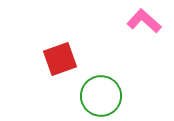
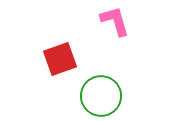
pink L-shape: moved 29 px left; rotated 32 degrees clockwise
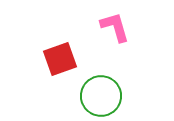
pink L-shape: moved 6 px down
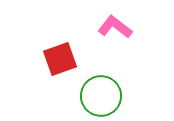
pink L-shape: rotated 36 degrees counterclockwise
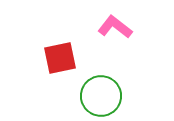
red square: moved 1 px up; rotated 8 degrees clockwise
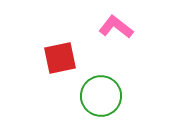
pink L-shape: moved 1 px right
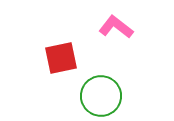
red square: moved 1 px right
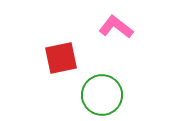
green circle: moved 1 px right, 1 px up
